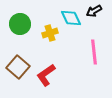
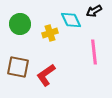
cyan diamond: moved 2 px down
brown square: rotated 30 degrees counterclockwise
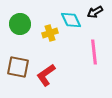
black arrow: moved 1 px right, 1 px down
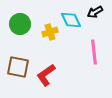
yellow cross: moved 1 px up
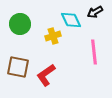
yellow cross: moved 3 px right, 4 px down
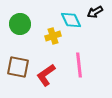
pink line: moved 15 px left, 13 px down
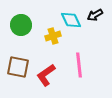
black arrow: moved 3 px down
green circle: moved 1 px right, 1 px down
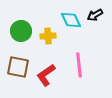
green circle: moved 6 px down
yellow cross: moved 5 px left; rotated 14 degrees clockwise
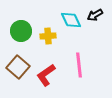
brown square: rotated 30 degrees clockwise
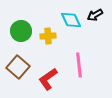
red L-shape: moved 2 px right, 4 px down
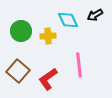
cyan diamond: moved 3 px left
brown square: moved 4 px down
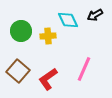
pink line: moved 5 px right, 4 px down; rotated 30 degrees clockwise
